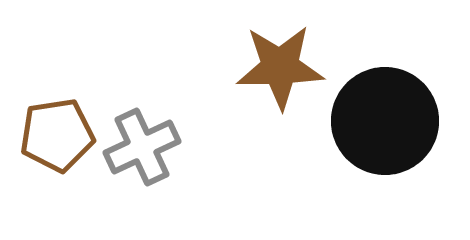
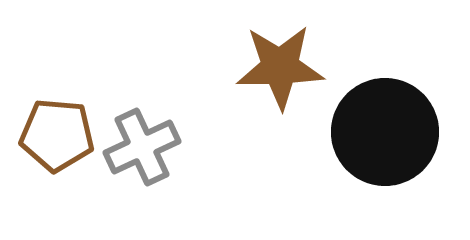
black circle: moved 11 px down
brown pentagon: rotated 14 degrees clockwise
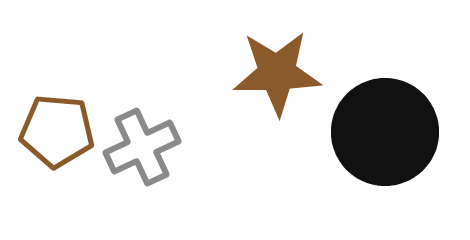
brown star: moved 3 px left, 6 px down
brown pentagon: moved 4 px up
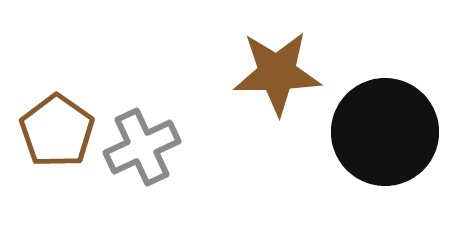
brown pentagon: rotated 30 degrees clockwise
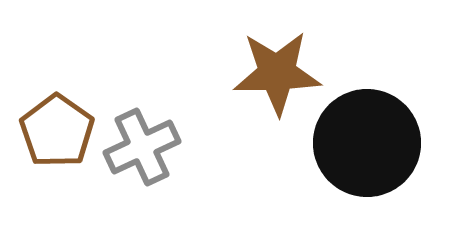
black circle: moved 18 px left, 11 px down
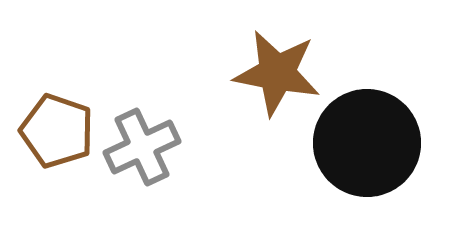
brown star: rotated 12 degrees clockwise
brown pentagon: rotated 16 degrees counterclockwise
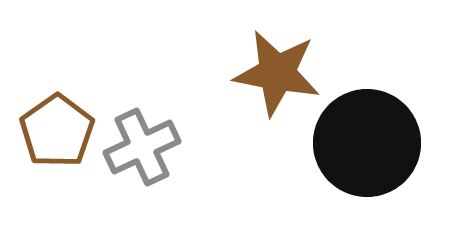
brown pentagon: rotated 18 degrees clockwise
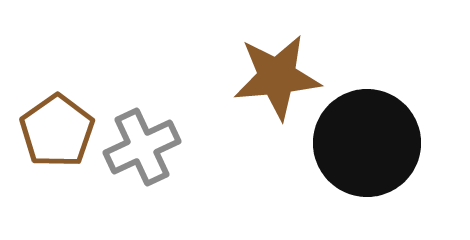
brown star: moved 4 px down; rotated 16 degrees counterclockwise
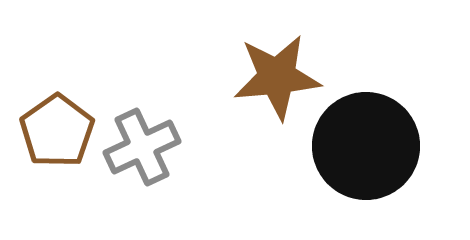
black circle: moved 1 px left, 3 px down
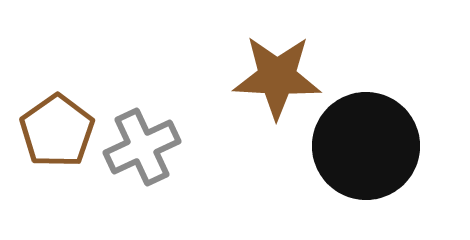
brown star: rotated 8 degrees clockwise
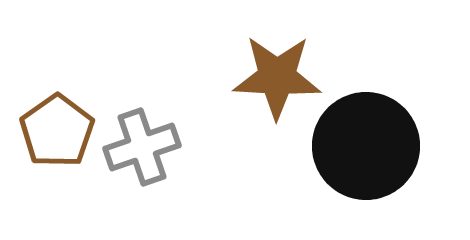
gray cross: rotated 6 degrees clockwise
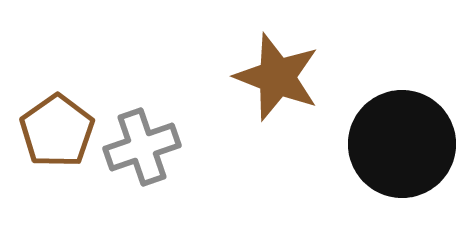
brown star: rotated 18 degrees clockwise
black circle: moved 36 px right, 2 px up
